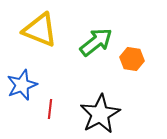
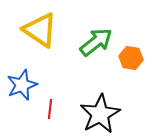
yellow triangle: rotated 12 degrees clockwise
orange hexagon: moved 1 px left, 1 px up
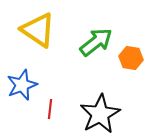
yellow triangle: moved 2 px left
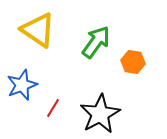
green arrow: rotated 16 degrees counterclockwise
orange hexagon: moved 2 px right, 4 px down
red line: moved 3 px right, 1 px up; rotated 24 degrees clockwise
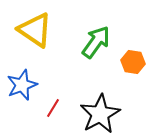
yellow triangle: moved 3 px left
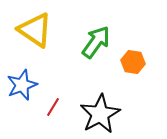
red line: moved 1 px up
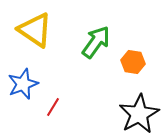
blue star: moved 1 px right, 1 px up
black star: moved 39 px right
